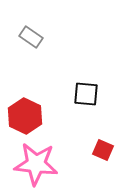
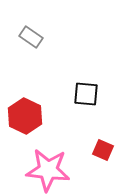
pink star: moved 12 px right, 6 px down
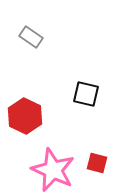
black square: rotated 8 degrees clockwise
red square: moved 6 px left, 13 px down; rotated 10 degrees counterclockwise
pink star: moved 5 px right; rotated 18 degrees clockwise
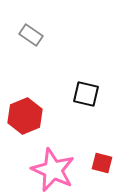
gray rectangle: moved 2 px up
red hexagon: rotated 12 degrees clockwise
red square: moved 5 px right
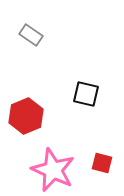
red hexagon: moved 1 px right
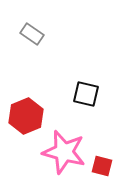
gray rectangle: moved 1 px right, 1 px up
red square: moved 3 px down
pink star: moved 11 px right, 18 px up; rotated 9 degrees counterclockwise
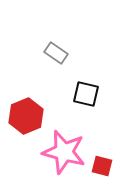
gray rectangle: moved 24 px right, 19 px down
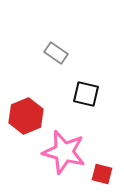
red square: moved 8 px down
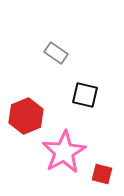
black square: moved 1 px left, 1 px down
pink star: rotated 27 degrees clockwise
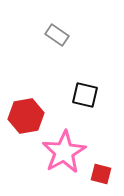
gray rectangle: moved 1 px right, 18 px up
red hexagon: rotated 12 degrees clockwise
red square: moved 1 px left
